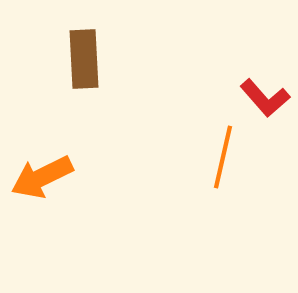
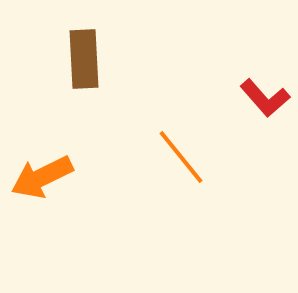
orange line: moved 42 px left; rotated 52 degrees counterclockwise
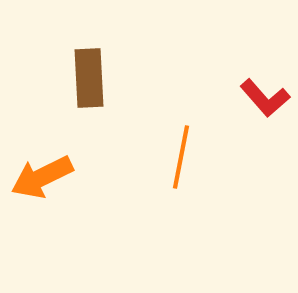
brown rectangle: moved 5 px right, 19 px down
orange line: rotated 50 degrees clockwise
